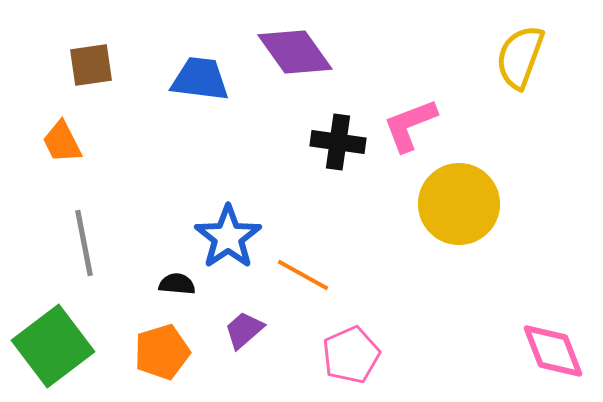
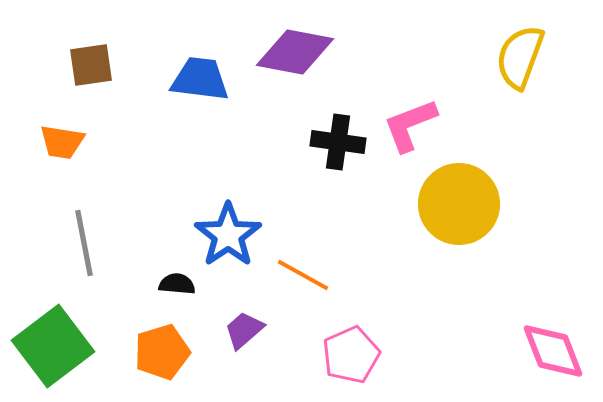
purple diamond: rotated 44 degrees counterclockwise
orange trapezoid: rotated 54 degrees counterclockwise
blue star: moved 2 px up
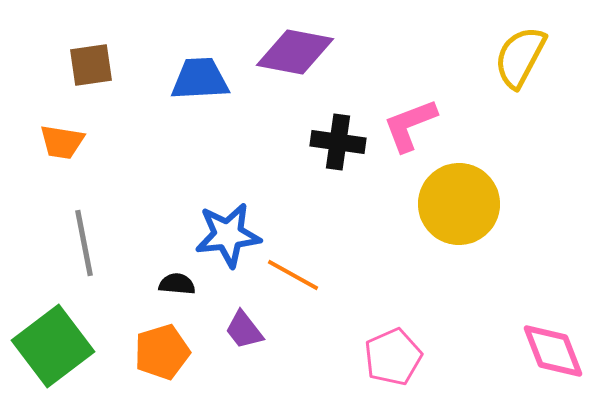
yellow semicircle: rotated 8 degrees clockwise
blue trapezoid: rotated 10 degrees counterclockwise
blue star: rotated 28 degrees clockwise
orange line: moved 10 px left
purple trapezoid: rotated 87 degrees counterclockwise
pink pentagon: moved 42 px right, 2 px down
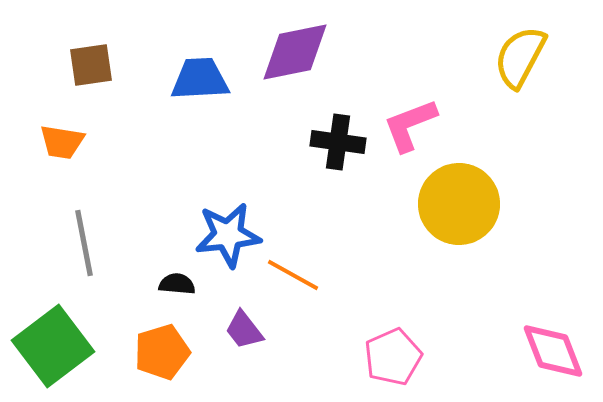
purple diamond: rotated 22 degrees counterclockwise
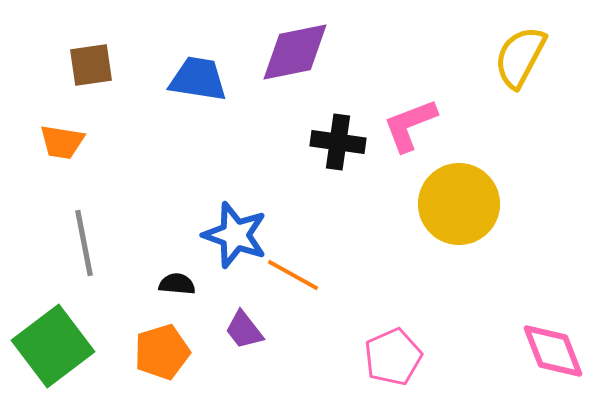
blue trapezoid: moved 2 px left; rotated 12 degrees clockwise
blue star: moved 7 px right; rotated 26 degrees clockwise
